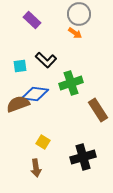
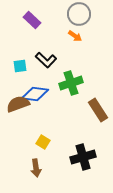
orange arrow: moved 3 px down
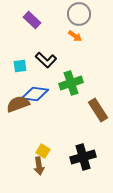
yellow square: moved 9 px down
brown arrow: moved 3 px right, 2 px up
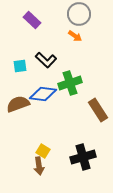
green cross: moved 1 px left
blue diamond: moved 8 px right
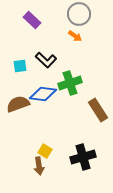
yellow square: moved 2 px right
